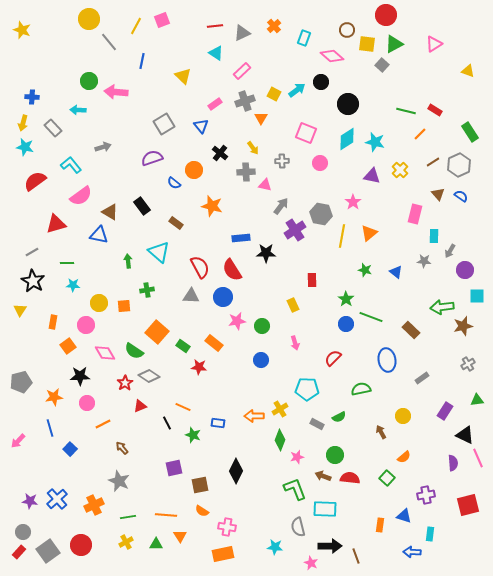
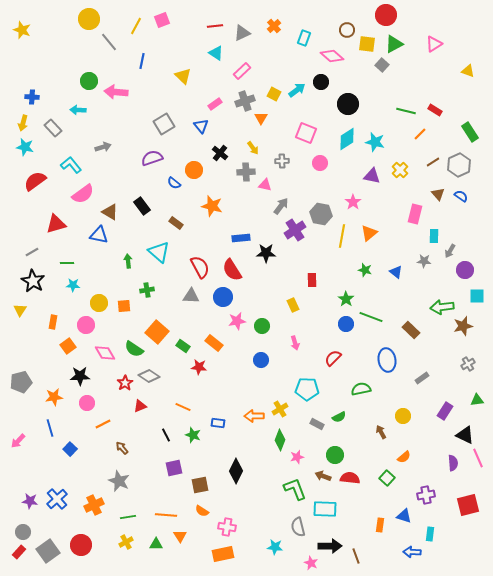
pink semicircle at (81, 196): moved 2 px right, 2 px up
green semicircle at (134, 351): moved 2 px up
black line at (167, 423): moved 1 px left, 12 px down
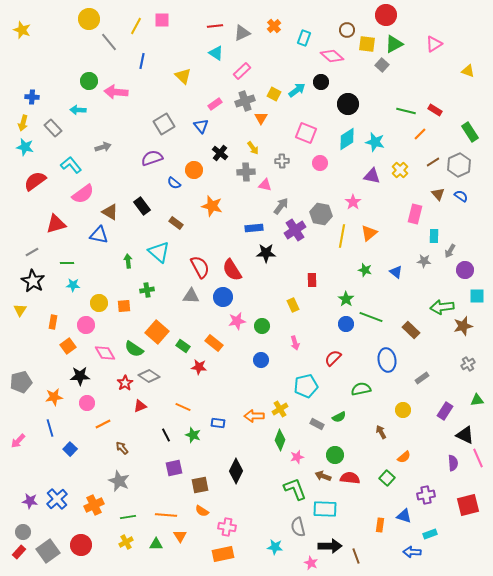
pink square at (162, 20): rotated 21 degrees clockwise
blue rectangle at (241, 238): moved 13 px right, 10 px up
cyan pentagon at (307, 389): moved 1 px left, 3 px up; rotated 15 degrees counterclockwise
yellow circle at (403, 416): moved 6 px up
cyan rectangle at (430, 534): rotated 64 degrees clockwise
